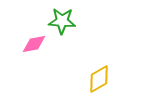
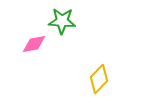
yellow diamond: rotated 16 degrees counterclockwise
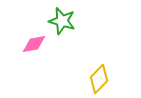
green star: rotated 12 degrees clockwise
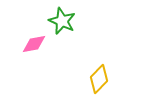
green star: rotated 8 degrees clockwise
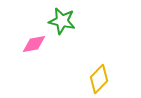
green star: rotated 12 degrees counterclockwise
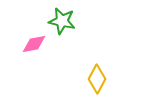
yellow diamond: moved 2 px left; rotated 16 degrees counterclockwise
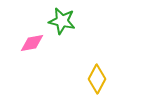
pink diamond: moved 2 px left, 1 px up
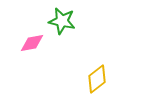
yellow diamond: rotated 24 degrees clockwise
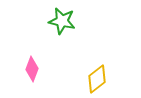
pink diamond: moved 26 px down; rotated 60 degrees counterclockwise
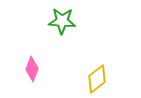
green star: rotated 8 degrees counterclockwise
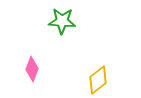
yellow diamond: moved 1 px right, 1 px down
